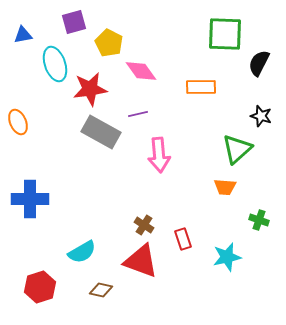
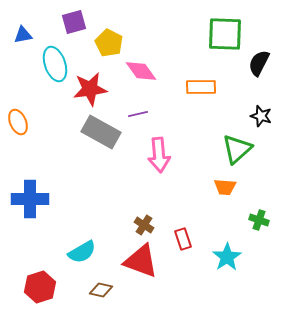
cyan star: rotated 20 degrees counterclockwise
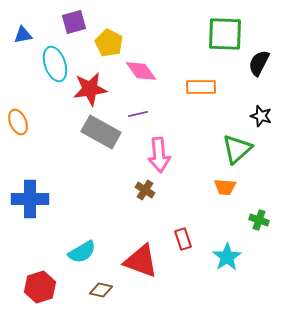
brown cross: moved 1 px right, 35 px up
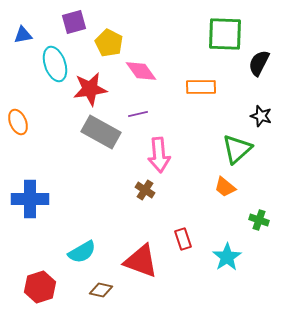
orange trapezoid: rotated 35 degrees clockwise
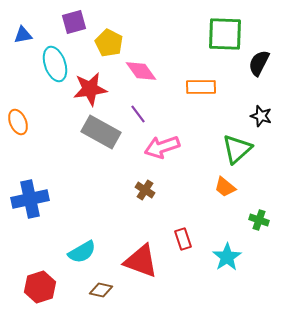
purple line: rotated 66 degrees clockwise
pink arrow: moved 3 px right, 8 px up; rotated 76 degrees clockwise
blue cross: rotated 12 degrees counterclockwise
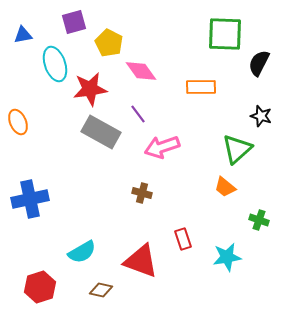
brown cross: moved 3 px left, 3 px down; rotated 18 degrees counterclockwise
cyan star: rotated 24 degrees clockwise
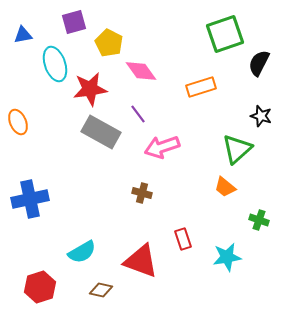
green square: rotated 21 degrees counterclockwise
orange rectangle: rotated 16 degrees counterclockwise
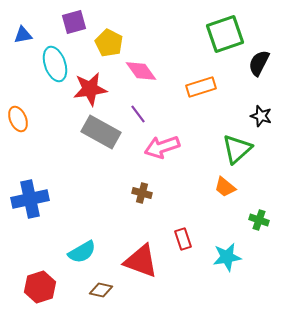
orange ellipse: moved 3 px up
